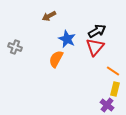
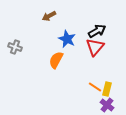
orange semicircle: moved 1 px down
orange line: moved 18 px left, 16 px down
yellow rectangle: moved 8 px left
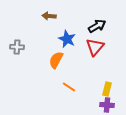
brown arrow: rotated 32 degrees clockwise
black arrow: moved 5 px up
gray cross: moved 2 px right; rotated 16 degrees counterclockwise
orange line: moved 26 px left
purple cross: rotated 32 degrees counterclockwise
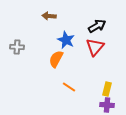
blue star: moved 1 px left, 1 px down
orange semicircle: moved 1 px up
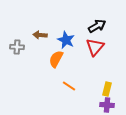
brown arrow: moved 9 px left, 19 px down
orange line: moved 1 px up
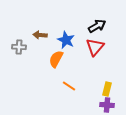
gray cross: moved 2 px right
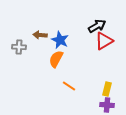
blue star: moved 6 px left
red triangle: moved 9 px right, 6 px up; rotated 18 degrees clockwise
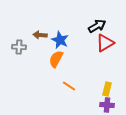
red triangle: moved 1 px right, 2 px down
